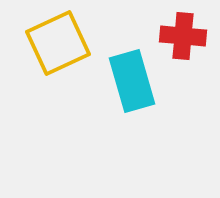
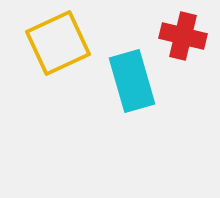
red cross: rotated 9 degrees clockwise
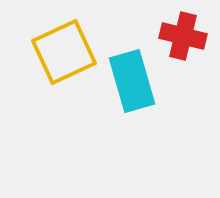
yellow square: moved 6 px right, 9 px down
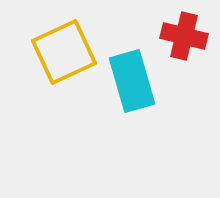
red cross: moved 1 px right
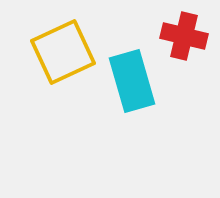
yellow square: moved 1 px left
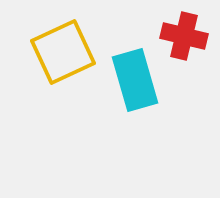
cyan rectangle: moved 3 px right, 1 px up
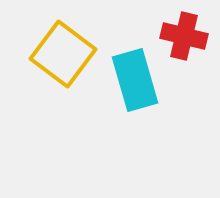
yellow square: moved 2 px down; rotated 28 degrees counterclockwise
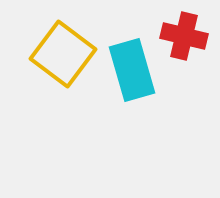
cyan rectangle: moved 3 px left, 10 px up
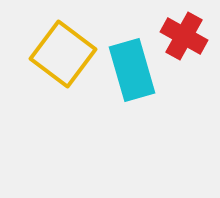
red cross: rotated 15 degrees clockwise
